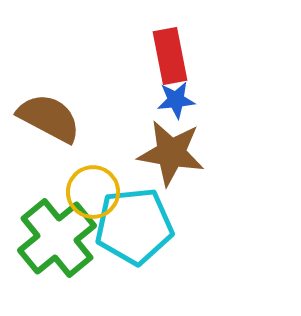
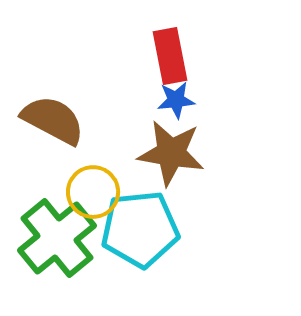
brown semicircle: moved 4 px right, 2 px down
cyan pentagon: moved 6 px right, 3 px down
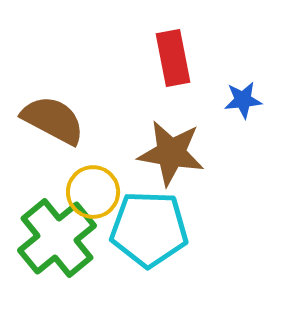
red rectangle: moved 3 px right, 2 px down
blue star: moved 67 px right
cyan pentagon: moved 9 px right; rotated 8 degrees clockwise
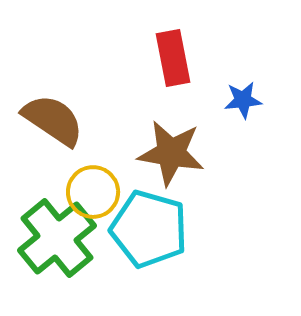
brown semicircle: rotated 6 degrees clockwise
cyan pentagon: rotated 14 degrees clockwise
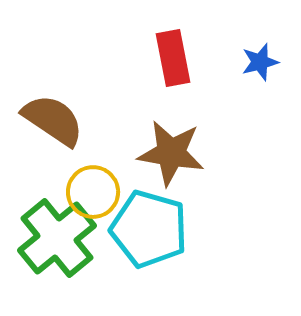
blue star: moved 17 px right, 38 px up; rotated 9 degrees counterclockwise
